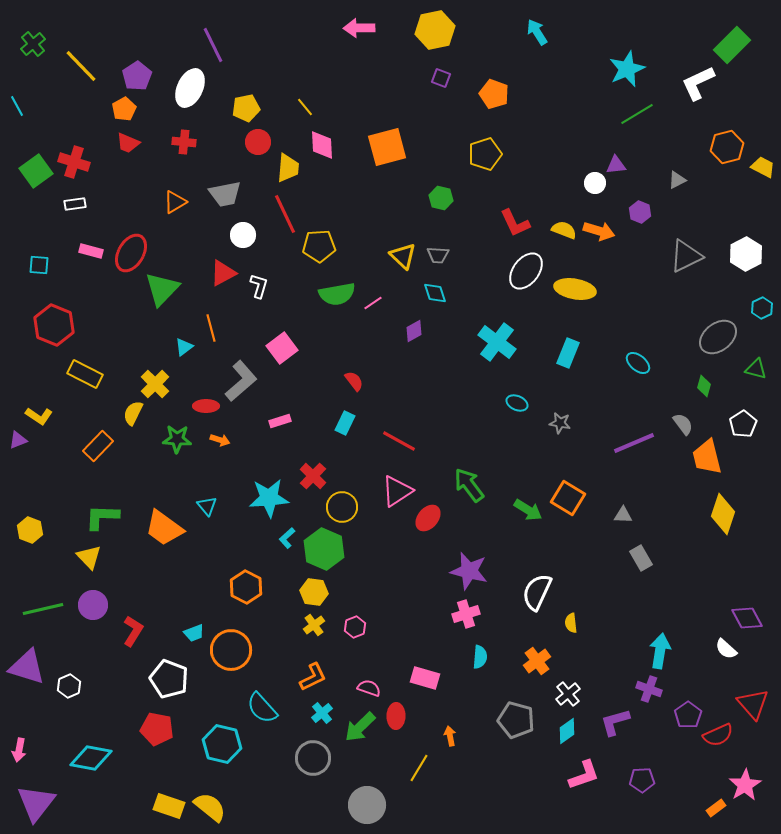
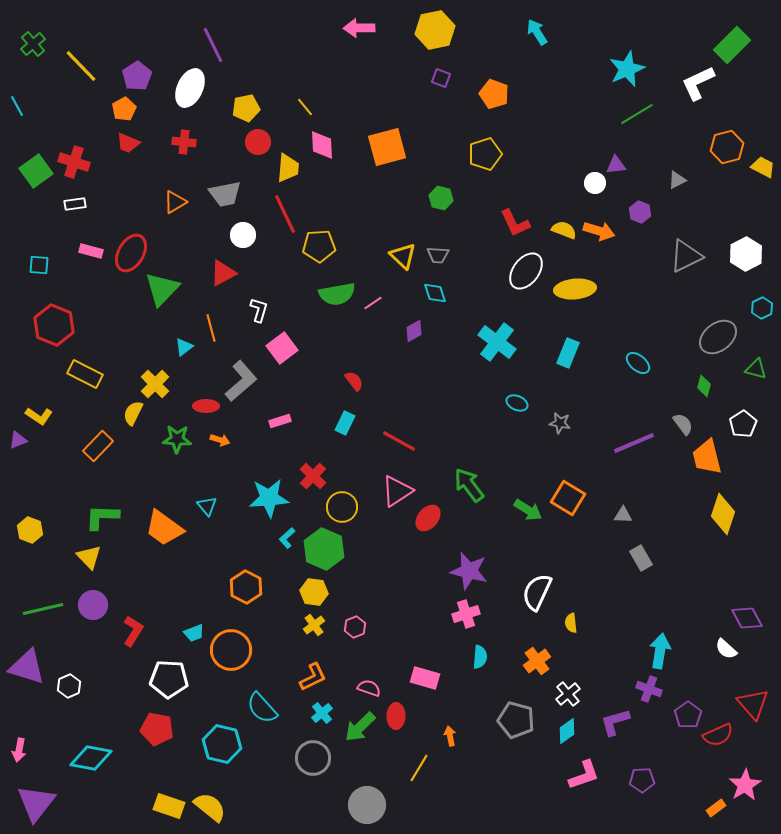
white L-shape at (259, 286): moved 24 px down
yellow ellipse at (575, 289): rotated 15 degrees counterclockwise
white pentagon at (169, 679): rotated 18 degrees counterclockwise
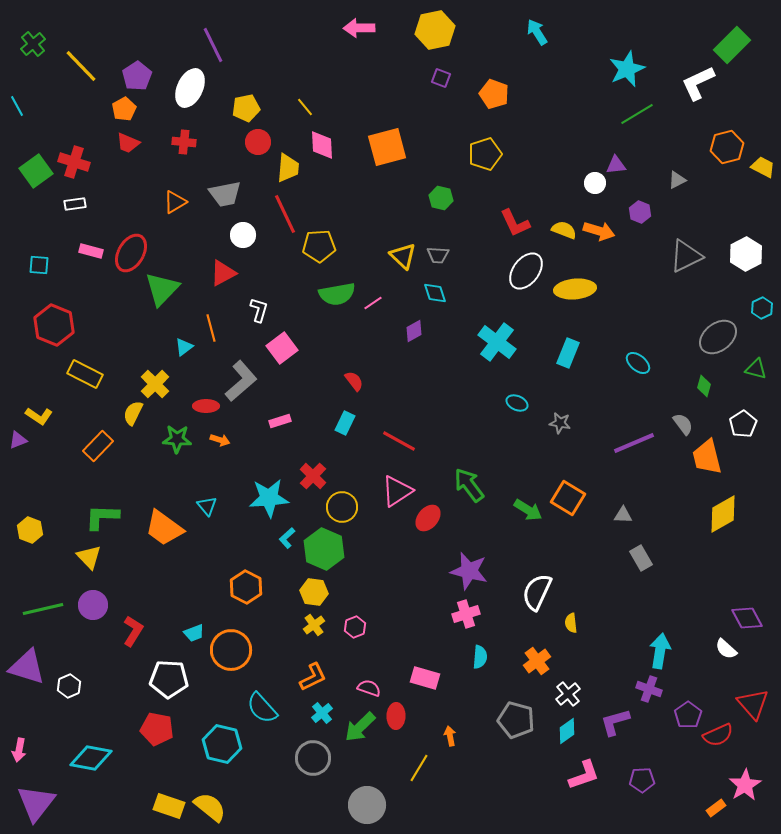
yellow diamond at (723, 514): rotated 42 degrees clockwise
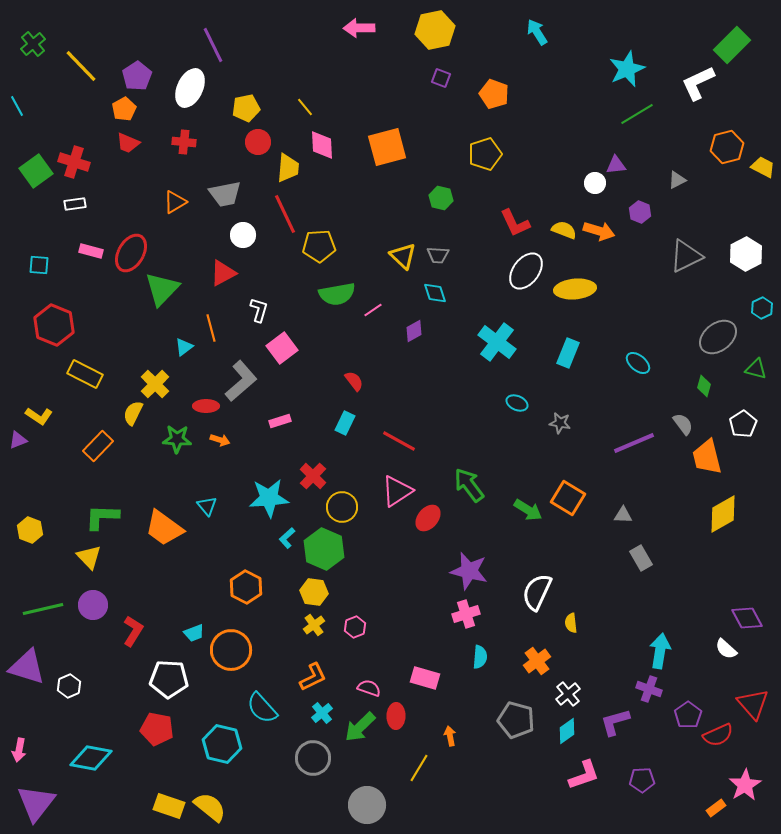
pink line at (373, 303): moved 7 px down
